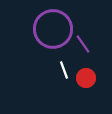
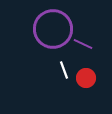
purple line: rotated 30 degrees counterclockwise
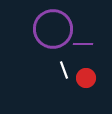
purple line: rotated 24 degrees counterclockwise
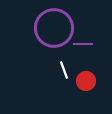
purple circle: moved 1 px right, 1 px up
red circle: moved 3 px down
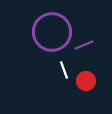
purple circle: moved 2 px left, 4 px down
purple line: moved 1 px right, 1 px down; rotated 24 degrees counterclockwise
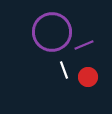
red circle: moved 2 px right, 4 px up
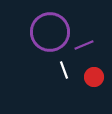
purple circle: moved 2 px left
red circle: moved 6 px right
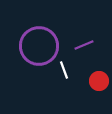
purple circle: moved 11 px left, 14 px down
red circle: moved 5 px right, 4 px down
